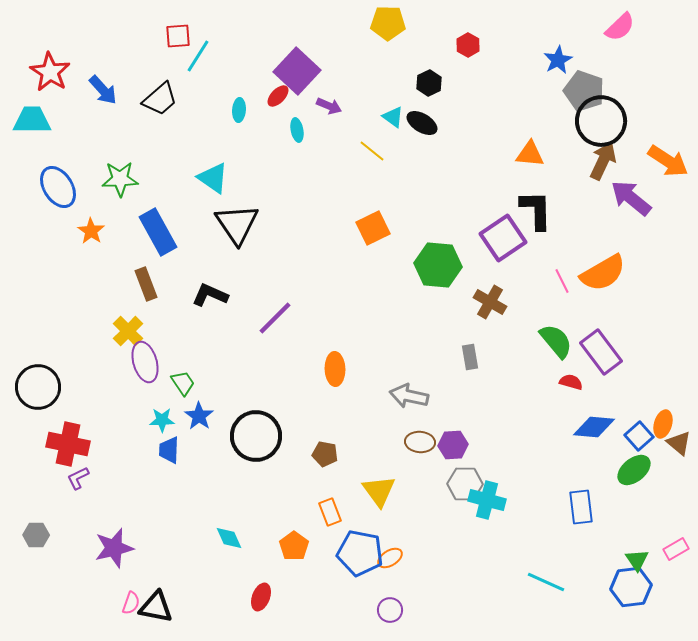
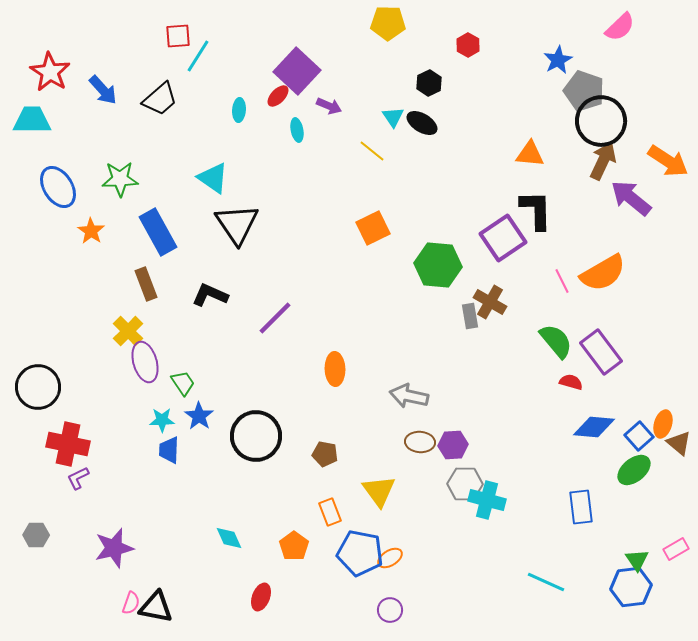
cyan triangle at (393, 117): rotated 20 degrees clockwise
gray rectangle at (470, 357): moved 41 px up
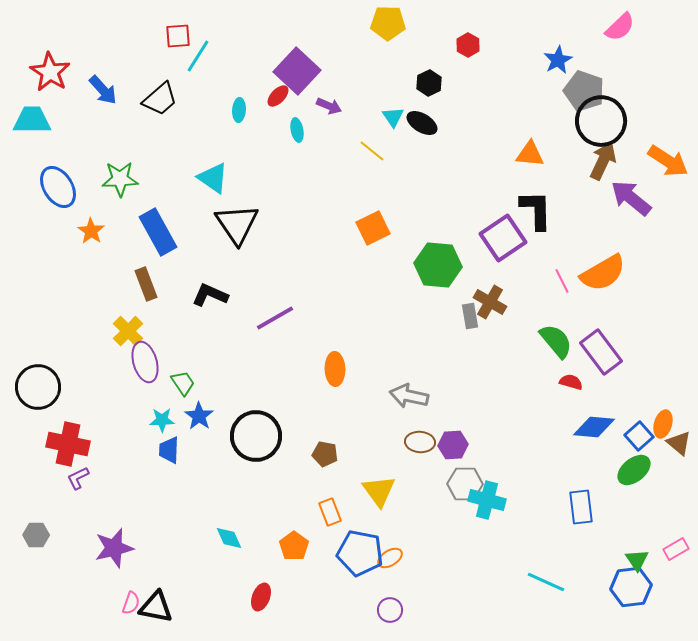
purple line at (275, 318): rotated 15 degrees clockwise
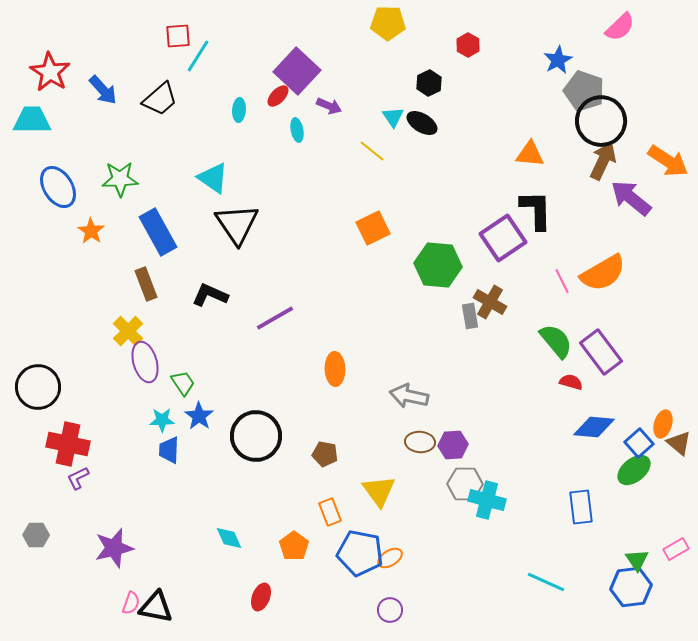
blue square at (639, 436): moved 7 px down
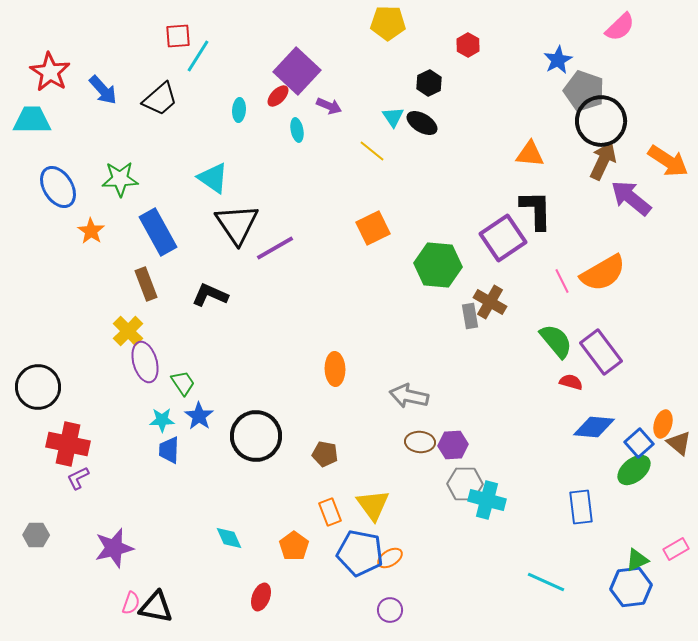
purple line at (275, 318): moved 70 px up
yellow triangle at (379, 491): moved 6 px left, 14 px down
green triangle at (637, 560): rotated 40 degrees clockwise
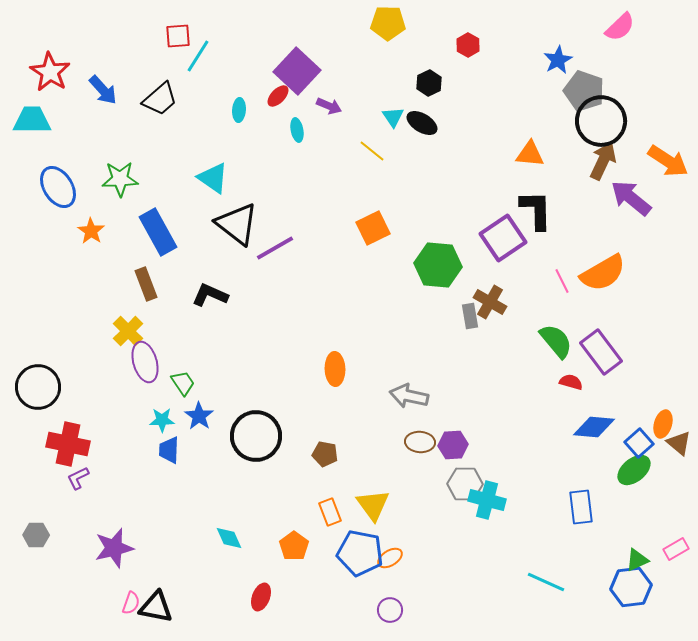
black triangle at (237, 224): rotated 18 degrees counterclockwise
